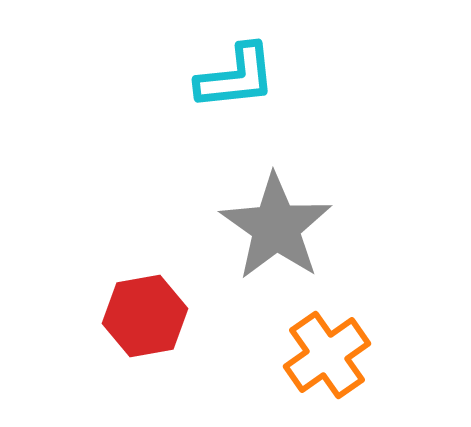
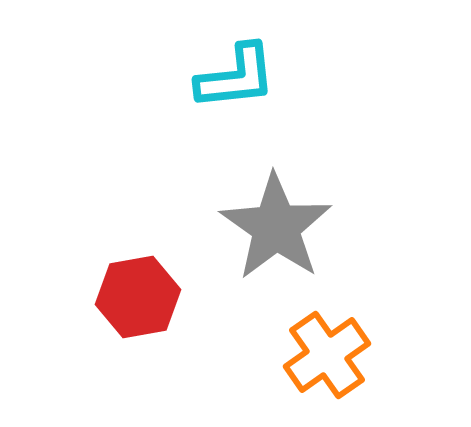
red hexagon: moved 7 px left, 19 px up
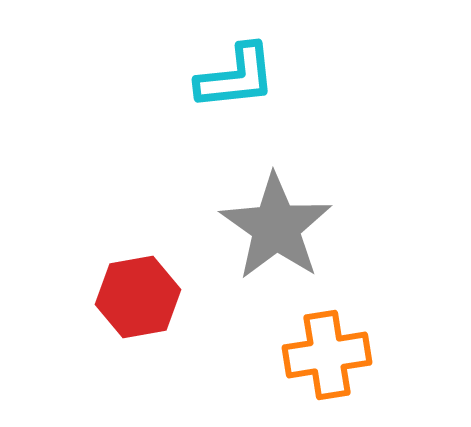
orange cross: rotated 26 degrees clockwise
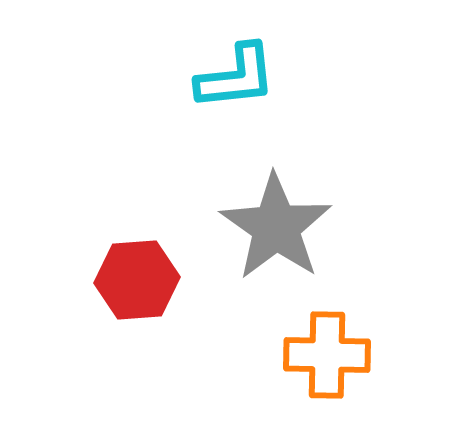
red hexagon: moved 1 px left, 17 px up; rotated 6 degrees clockwise
orange cross: rotated 10 degrees clockwise
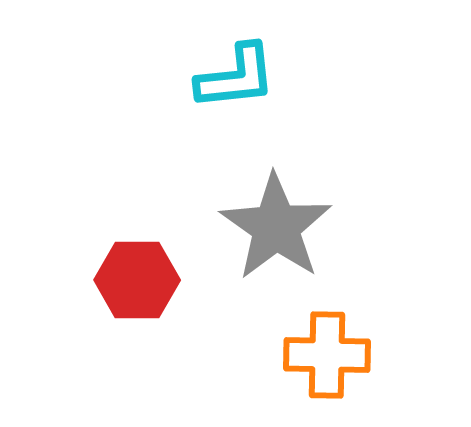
red hexagon: rotated 4 degrees clockwise
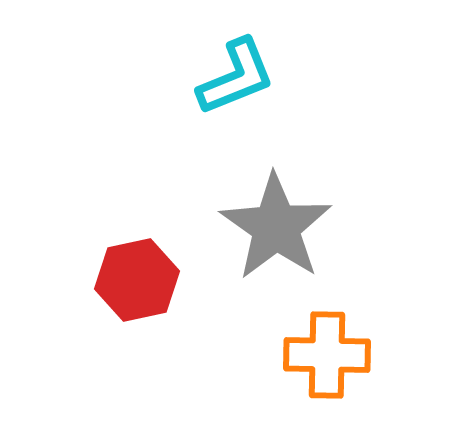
cyan L-shape: rotated 16 degrees counterclockwise
red hexagon: rotated 12 degrees counterclockwise
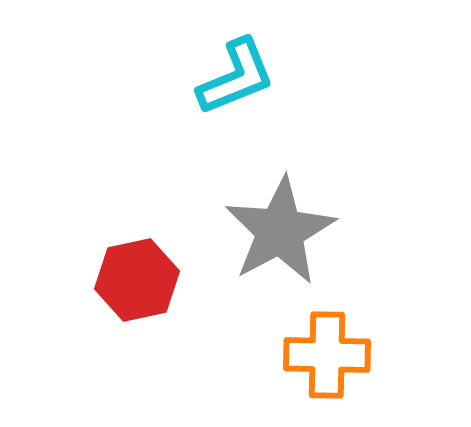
gray star: moved 4 px right, 4 px down; rotated 9 degrees clockwise
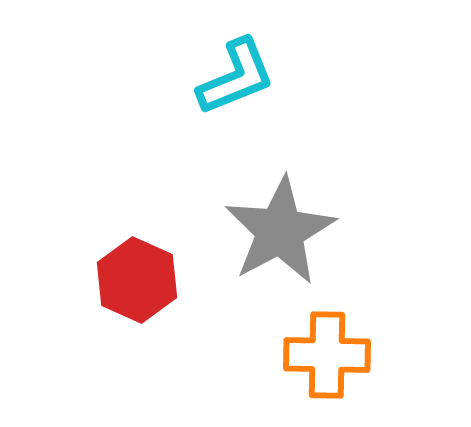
red hexagon: rotated 24 degrees counterclockwise
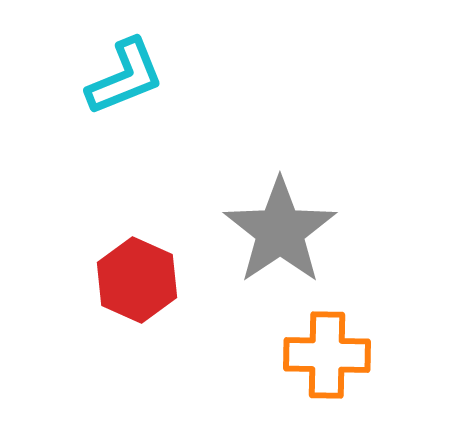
cyan L-shape: moved 111 px left
gray star: rotated 6 degrees counterclockwise
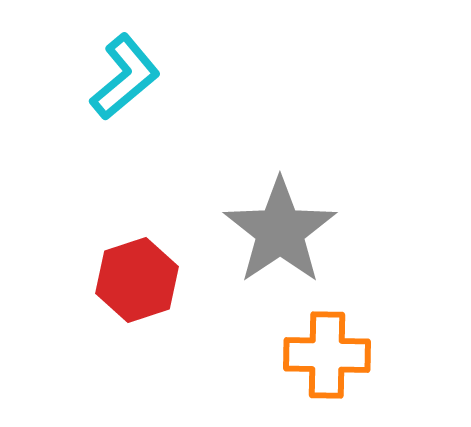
cyan L-shape: rotated 18 degrees counterclockwise
red hexagon: rotated 18 degrees clockwise
